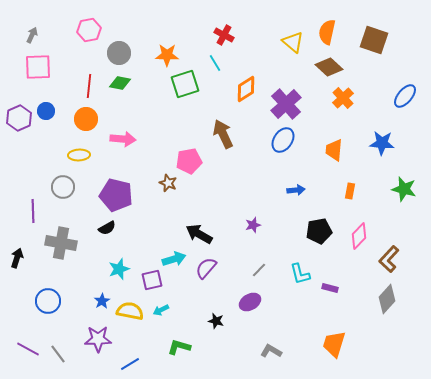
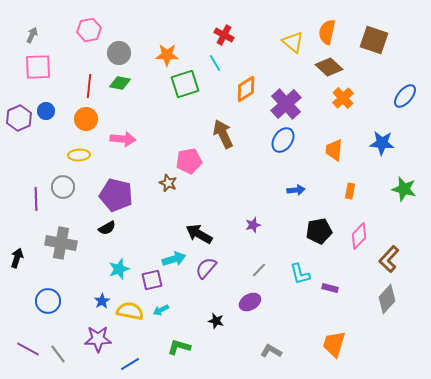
purple line at (33, 211): moved 3 px right, 12 px up
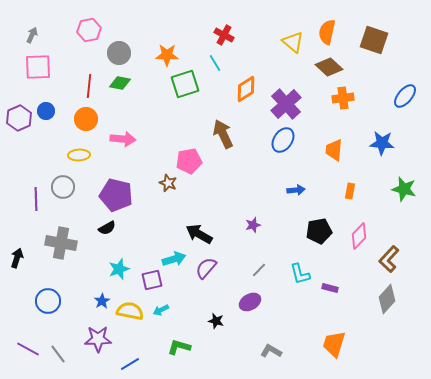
orange cross at (343, 98): rotated 35 degrees clockwise
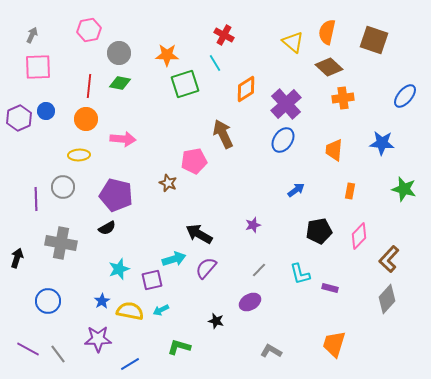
pink pentagon at (189, 161): moved 5 px right
blue arrow at (296, 190): rotated 30 degrees counterclockwise
